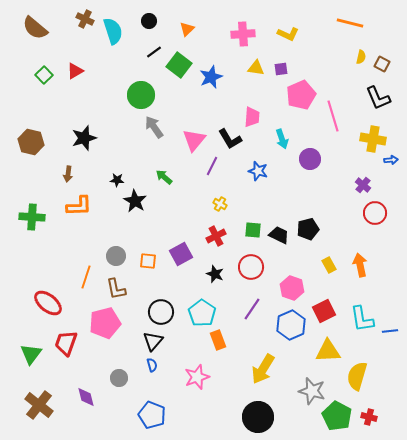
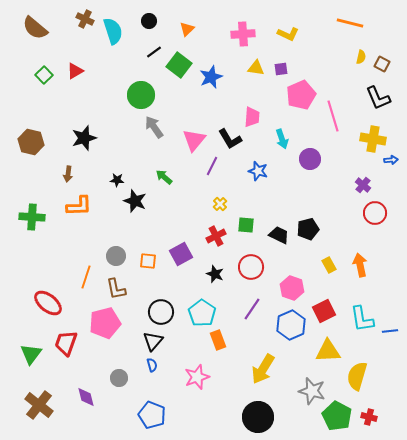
black star at (135, 201): rotated 10 degrees counterclockwise
yellow cross at (220, 204): rotated 16 degrees clockwise
green square at (253, 230): moved 7 px left, 5 px up
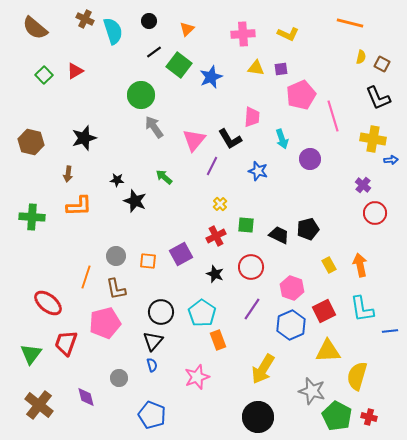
cyan L-shape at (362, 319): moved 10 px up
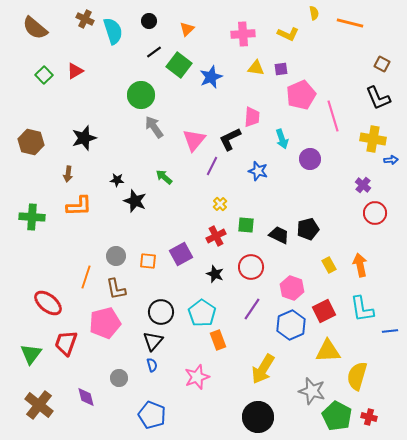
yellow semicircle at (361, 57): moved 47 px left, 44 px up; rotated 24 degrees counterclockwise
black L-shape at (230, 139): rotated 95 degrees clockwise
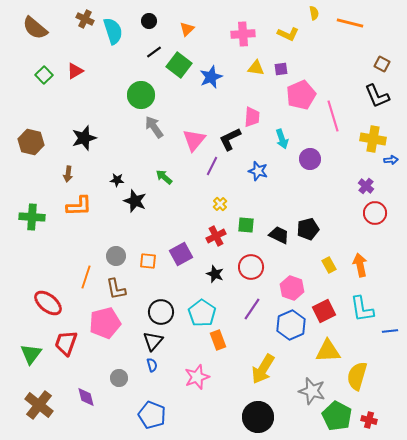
black L-shape at (378, 98): moved 1 px left, 2 px up
purple cross at (363, 185): moved 3 px right, 1 px down
red cross at (369, 417): moved 3 px down
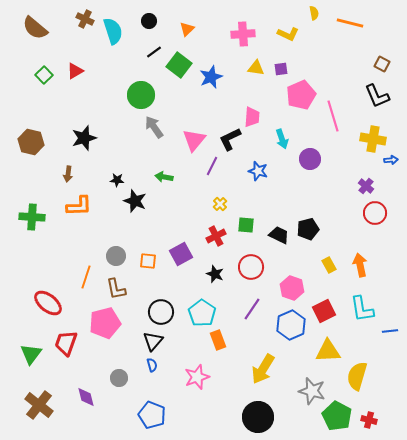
green arrow at (164, 177): rotated 30 degrees counterclockwise
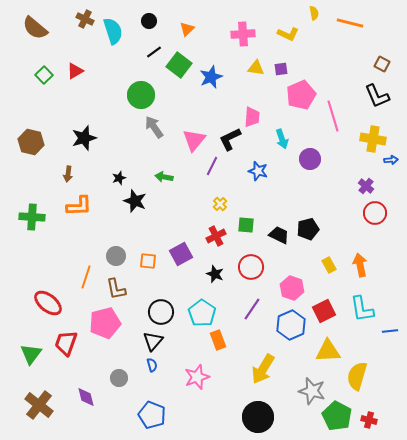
black star at (117, 180): moved 2 px right, 2 px up; rotated 24 degrees counterclockwise
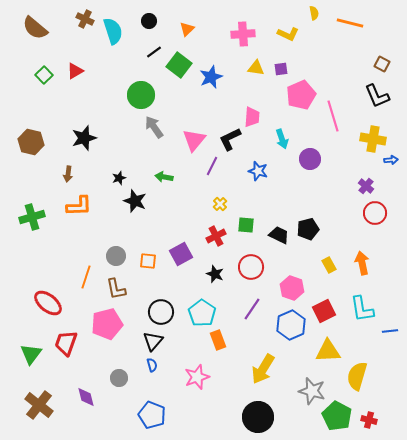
green cross at (32, 217): rotated 20 degrees counterclockwise
orange arrow at (360, 265): moved 2 px right, 2 px up
pink pentagon at (105, 323): moved 2 px right, 1 px down
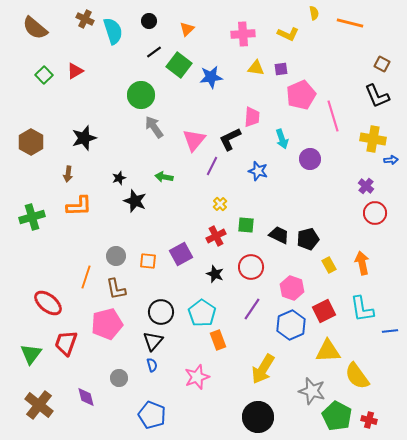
blue star at (211, 77): rotated 15 degrees clockwise
brown hexagon at (31, 142): rotated 15 degrees clockwise
black pentagon at (308, 229): moved 10 px down
yellow semicircle at (357, 376): rotated 52 degrees counterclockwise
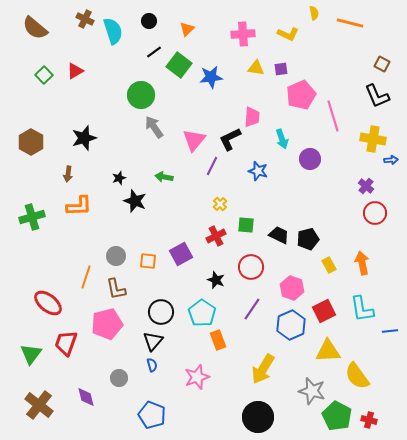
black star at (215, 274): moved 1 px right, 6 px down
